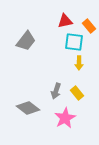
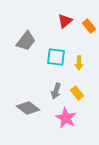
red triangle: rotated 28 degrees counterclockwise
cyan square: moved 18 px left, 15 px down
pink star: moved 1 px right; rotated 15 degrees counterclockwise
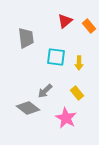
gray trapezoid: moved 3 px up; rotated 45 degrees counterclockwise
gray arrow: moved 11 px left; rotated 28 degrees clockwise
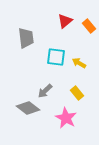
yellow arrow: rotated 120 degrees clockwise
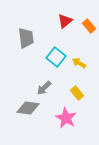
cyan square: rotated 30 degrees clockwise
gray arrow: moved 1 px left, 3 px up
gray diamond: rotated 30 degrees counterclockwise
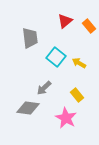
gray trapezoid: moved 4 px right
yellow rectangle: moved 2 px down
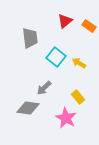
orange rectangle: rotated 16 degrees counterclockwise
yellow rectangle: moved 1 px right, 2 px down
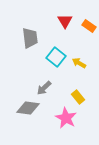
red triangle: rotated 21 degrees counterclockwise
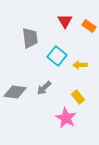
cyan square: moved 1 px right, 1 px up
yellow arrow: moved 1 px right, 2 px down; rotated 32 degrees counterclockwise
gray diamond: moved 13 px left, 16 px up
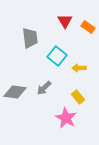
orange rectangle: moved 1 px left, 1 px down
yellow arrow: moved 1 px left, 3 px down
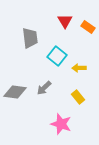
pink star: moved 5 px left, 6 px down; rotated 10 degrees counterclockwise
